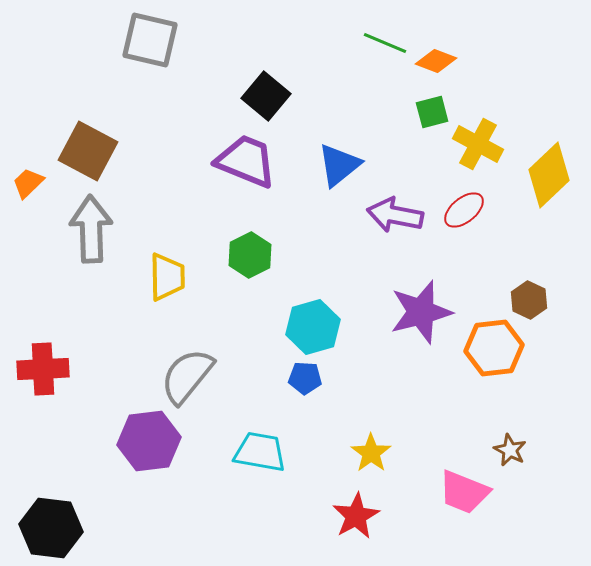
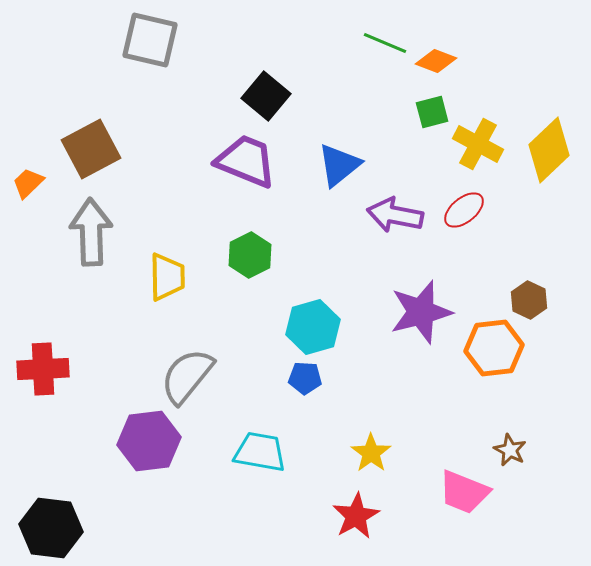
brown square: moved 3 px right, 2 px up; rotated 34 degrees clockwise
yellow diamond: moved 25 px up
gray arrow: moved 3 px down
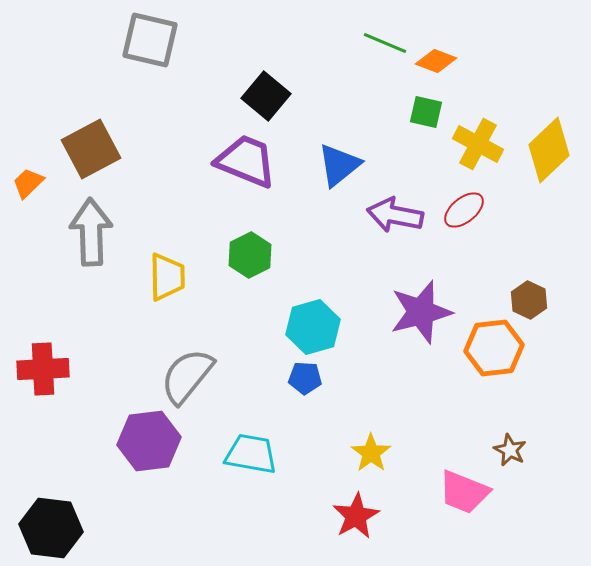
green square: moved 6 px left; rotated 28 degrees clockwise
cyan trapezoid: moved 9 px left, 2 px down
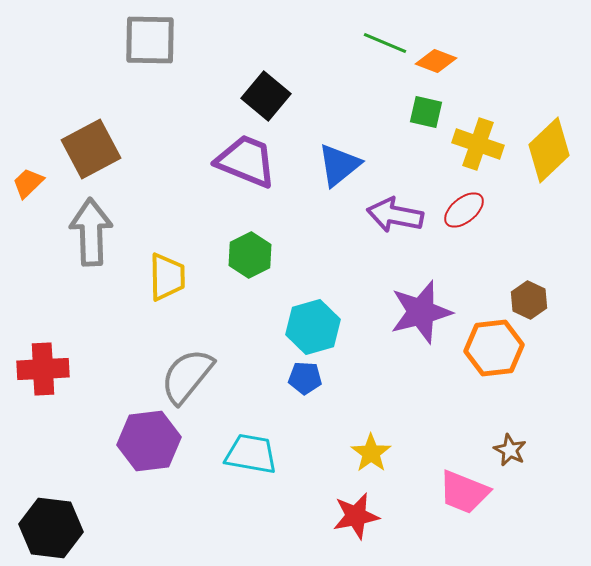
gray square: rotated 12 degrees counterclockwise
yellow cross: rotated 9 degrees counterclockwise
red star: rotated 18 degrees clockwise
